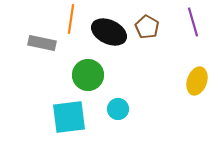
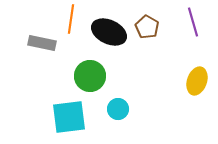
green circle: moved 2 px right, 1 px down
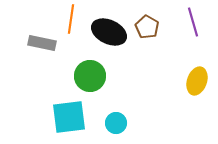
cyan circle: moved 2 px left, 14 px down
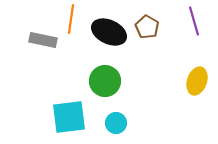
purple line: moved 1 px right, 1 px up
gray rectangle: moved 1 px right, 3 px up
green circle: moved 15 px right, 5 px down
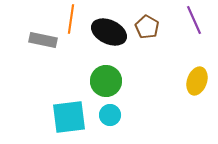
purple line: moved 1 px up; rotated 8 degrees counterclockwise
green circle: moved 1 px right
cyan circle: moved 6 px left, 8 px up
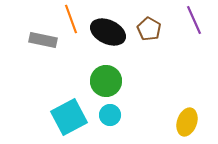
orange line: rotated 28 degrees counterclockwise
brown pentagon: moved 2 px right, 2 px down
black ellipse: moved 1 px left
yellow ellipse: moved 10 px left, 41 px down
cyan square: rotated 21 degrees counterclockwise
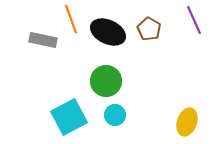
cyan circle: moved 5 px right
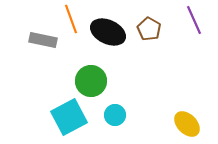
green circle: moved 15 px left
yellow ellipse: moved 2 px down; rotated 64 degrees counterclockwise
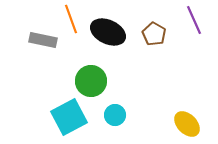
brown pentagon: moved 5 px right, 5 px down
